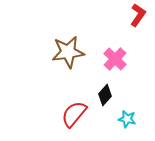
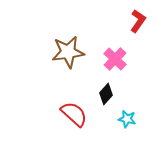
red L-shape: moved 6 px down
black diamond: moved 1 px right, 1 px up
red semicircle: rotated 92 degrees clockwise
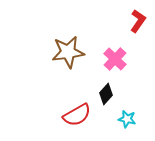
red semicircle: moved 3 px right, 1 px down; rotated 108 degrees clockwise
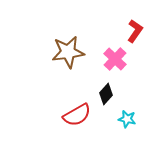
red L-shape: moved 3 px left, 10 px down
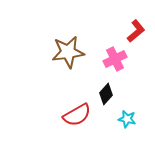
red L-shape: moved 1 px right; rotated 15 degrees clockwise
pink cross: rotated 20 degrees clockwise
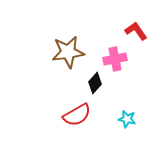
red L-shape: rotated 85 degrees counterclockwise
pink cross: rotated 15 degrees clockwise
black diamond: moved 11 px left, 11 px up
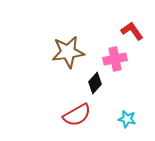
red L-shape: moved 4 px left
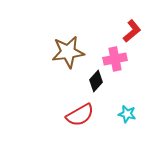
red L-shape: rotated 85 degrees clockwise
black diamond: moved 1 px right, 2 px up
red semicircle: moved 3 px right
cyan star: moved 5 px up
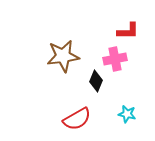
red L-shape: moved 4 px left; rotated 40 degrees clockwise
brown star: moved 5 px left, 4 px down
black diamond: rotated 20 degrees counterclockwise
red semicircle: moved 3 px left, 4 px down
